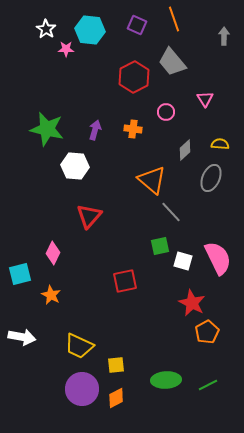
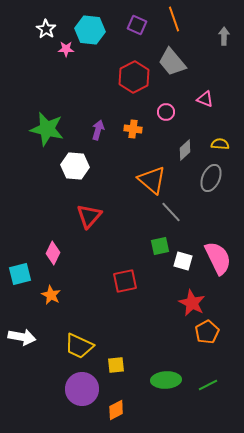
pink triangle: rotated 36 degrees counterclockwise
purple arrow: moved 3 px right
orange diamond: moved 12 px down
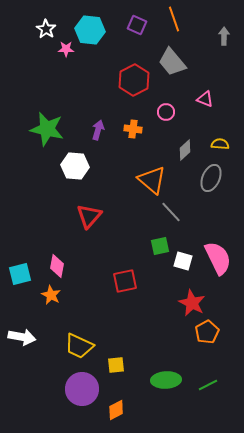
red hexagon: moved 3 px down
pink diamond: moved 4 px right, 13 px down; rotated 15 degrees counterclockwise
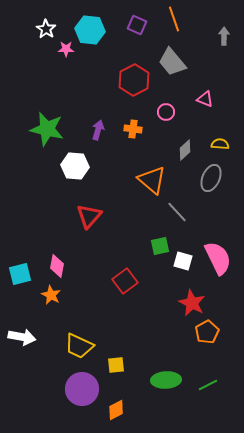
gray line: moved 6 px right
red square: rotated 25 degrees counterclockwise
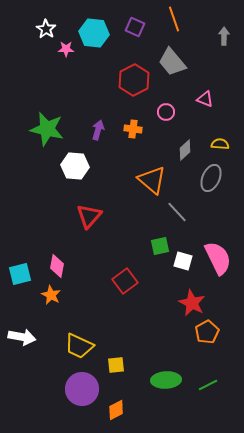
purple square: moved 2 px left, 2 px down
cyan hexagon: moved 4 px right, 3 px down
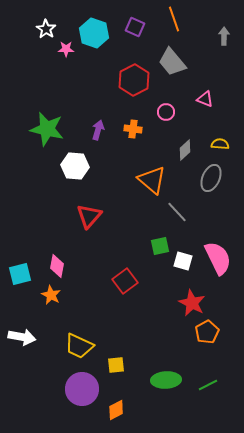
cyan hexagon: rotated 12 degrees clockwise
